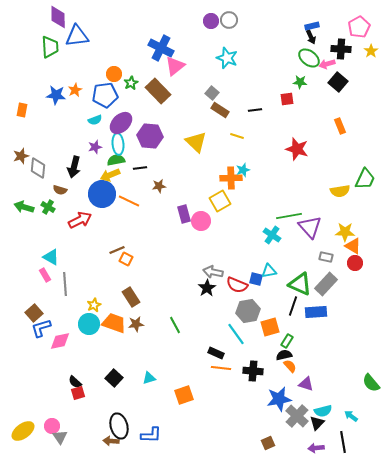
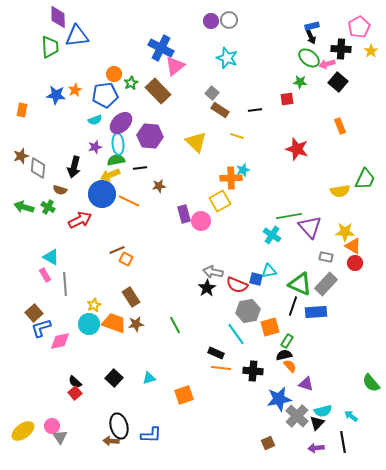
red square at (78, 393): moved 3 px left; rotated 24 degrees counterclockwise
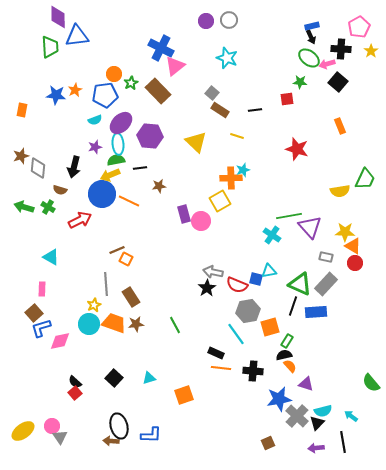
purple circle at (211, 21): moved 5 px left
pink rectangle at (45, 275): moved 3 px left, 14 px down; rotated 32 degrees clockwise
gray line at (65, 284): moved 41 px right
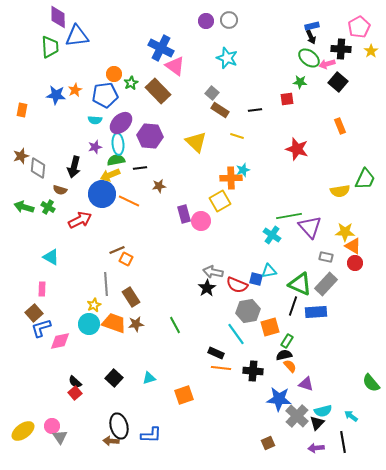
pink triangle at (175, 66): rotated 45 degrees counterclockwise
cyan semicircle at (95, 120): rotated 24 degrees clockwise
blue star at (279, 399): rotated 15 degrees clockwise
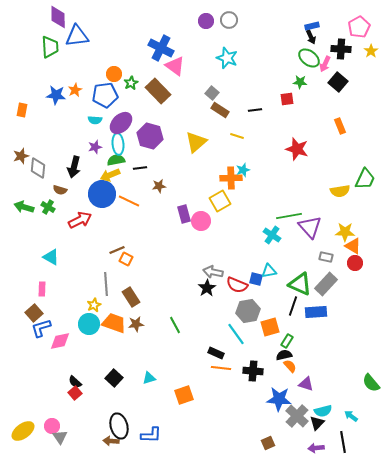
pink arrow at (327, 64): moved 2 px left; rotated 49 degrees counterclockwise
purple hexagon at (150, 136): rotated 10 degrees clockwise
yellow triangle at (196, 142): rotated 35 degrees clockwise
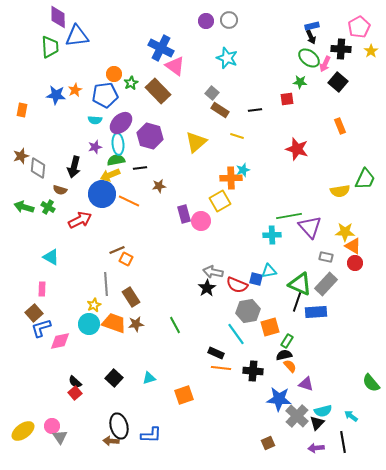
cyan cross at (272, 235): rotated 36 degrees counterclockwise
black line at (293, 306): moved 4 px right, 4 px up
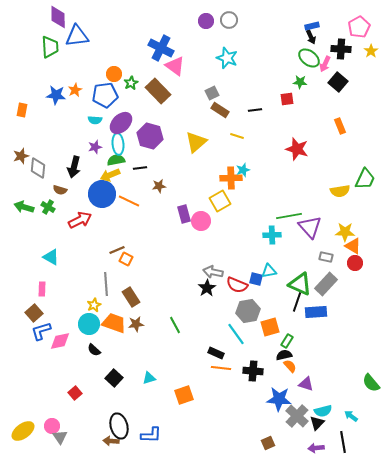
gray square at (212, 93): rotated 24 degrees clockwise
blue L-shape at (41, 328): moved 3 px down
black semicircle at (75, 382): moved 19 px right, 32 px up
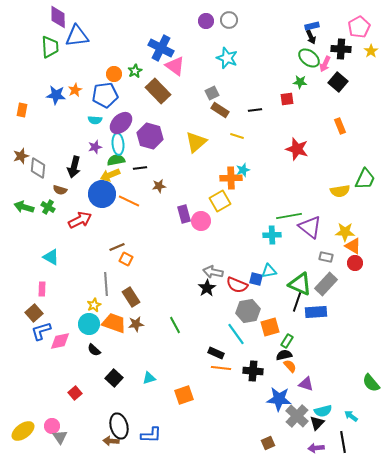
green star at (131, 83): moved 4 px right, 12 px up
purple triangle at (310, 227): rotated 10 degrees counterclockwise
brown line at (117, 250): moved 3 px up
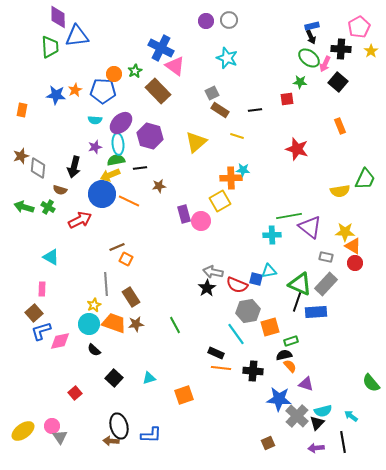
blue pentagon at (105, 95): moved 2 px left, 4 px up; rotated 10 degrees clockwise
cyan star at (243, 170): rotated 24 degrees clockwise
green rectangle at (287, 341): moved 4 px right; rotated 40 degrees clockwise
